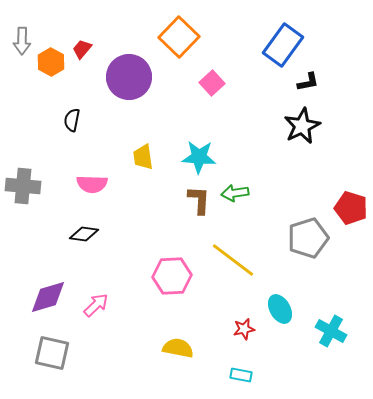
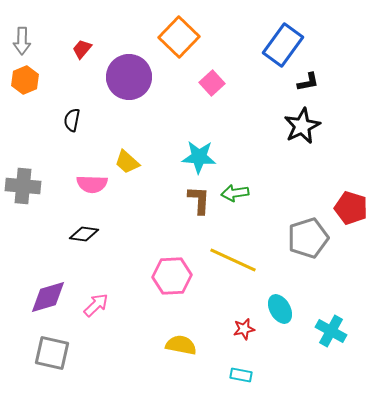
orange hexagon: moved 26 px left, 18 px down; rotated 8 degrees clockwise
yellow trapezoid: moved 16 px left, 5 px down; rotated 40 degrees counterclockwise
yellow line: rotated 12 degrees counterclockwise
yellow semicircle: moved 3 px right, 3 px up
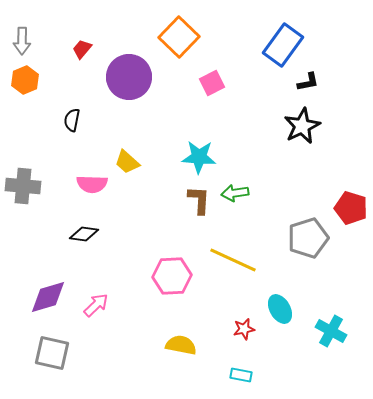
pink square: rotated 15 degrees clockwise
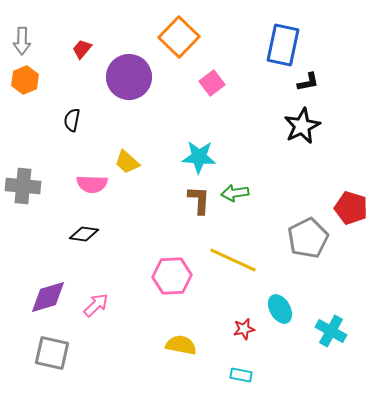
blue rectangle: rotated 24 degrees counterclockwise
pink square: rotated 10 degrees counterclockwise
gray pentagon: rotated 9 degrees counterclockwise
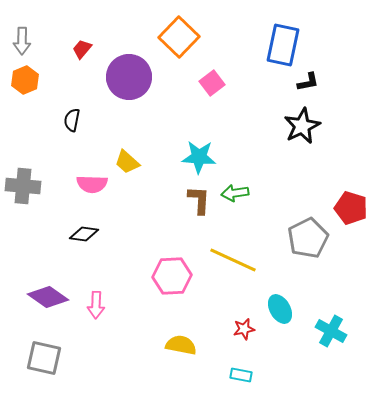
purple diamond: rotated 51 degrees clockwise
pink arrow: rotated 136 degrees clockwise
gray square: moved 8 px left, 5 px down
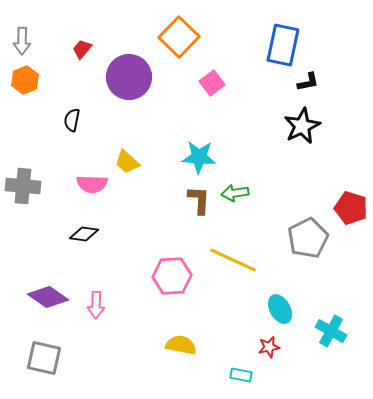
red star: moved 25 px right, 18 px down
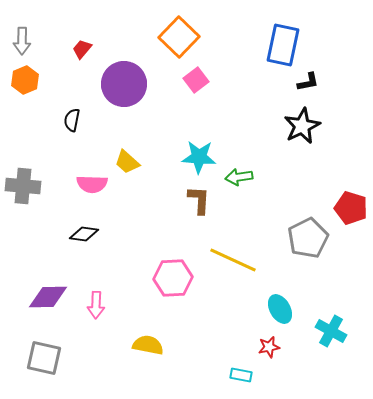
purple circle: moved 5 px left, 7 px down
pink square: moved 16 px left, 3 px up
green arrow: moved 4 px right, 16 px up
pink hexagon: moved 1 px right, 2 px down
purple diamond: rotated 36 degrees counterclockwise
yellow semicircle: moved 33 px left
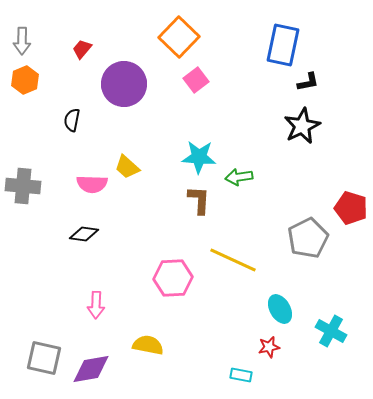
yellow trapezoid: moved 5 px down
purple diamond: moved 43 px right, 72 px down; rotated 9 degrees counterclockwise
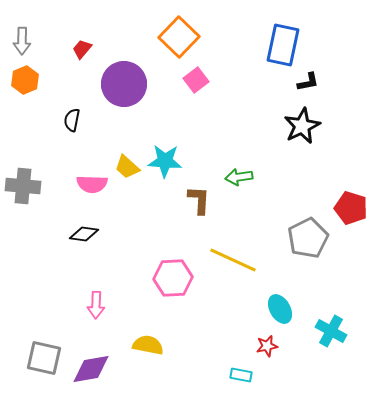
cyan star: moved 34 px left, 4 px down
red star: moved 2 px left, 1 px up
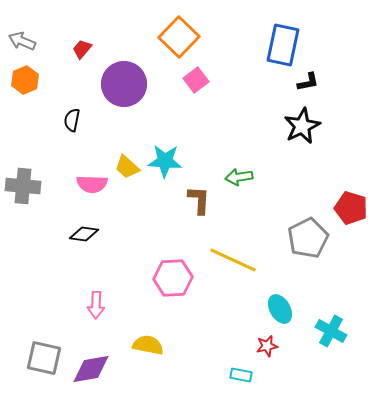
gray arrow: rotated 112 degrees clockwise
